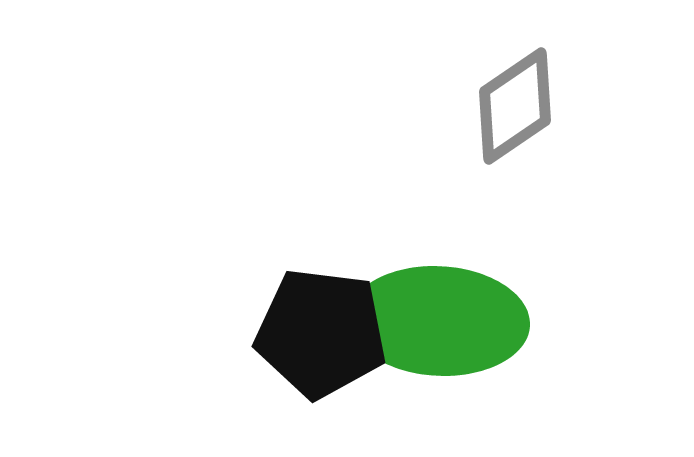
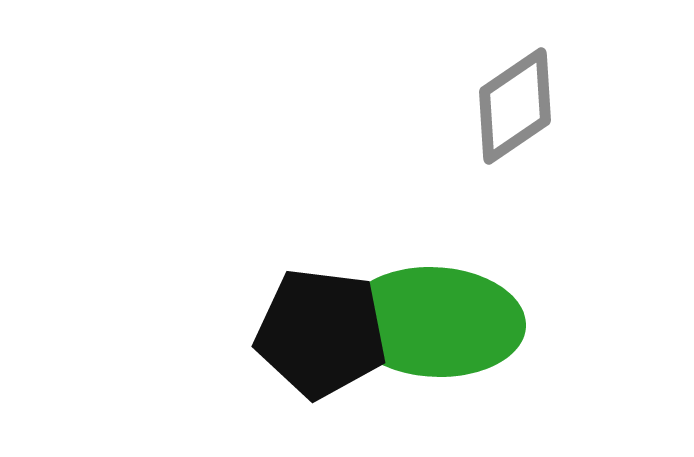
green ellipse: moved 4 px left, 1 px down
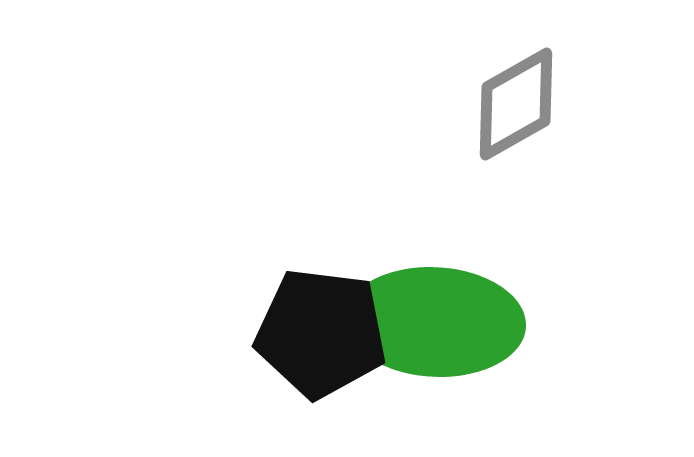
gray diamond: moved 1 px right, 2 px up; rotated 5 degrees clockwise
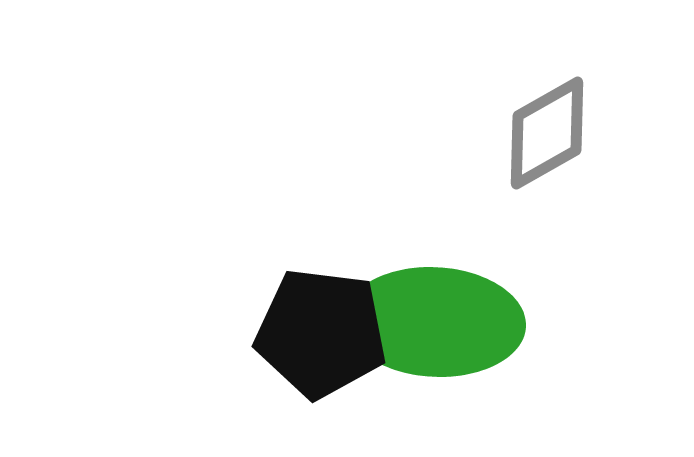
gray diamond: moved 31 px right, 29 px down
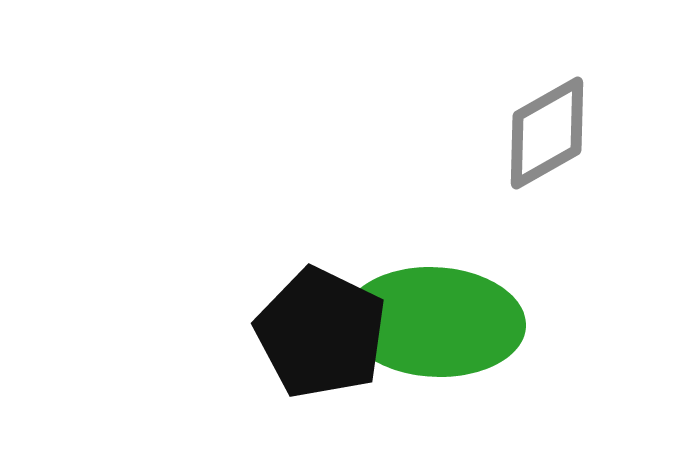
black pentagon: rotated 19 degrees clockwise
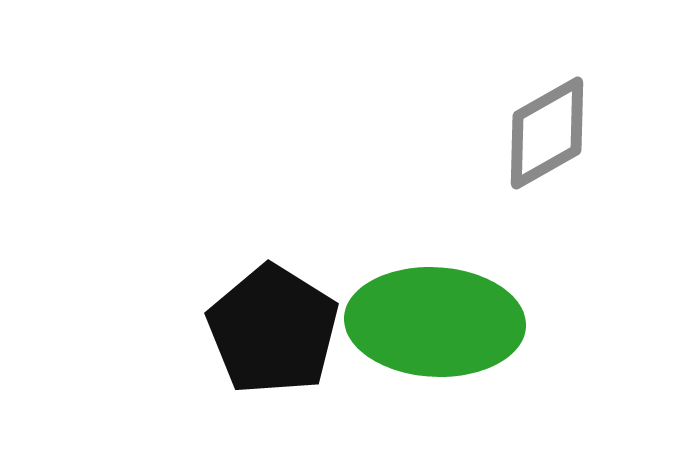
black pentagon: moved 48 px left, 3 px up; rotated 6 degrees clockwise
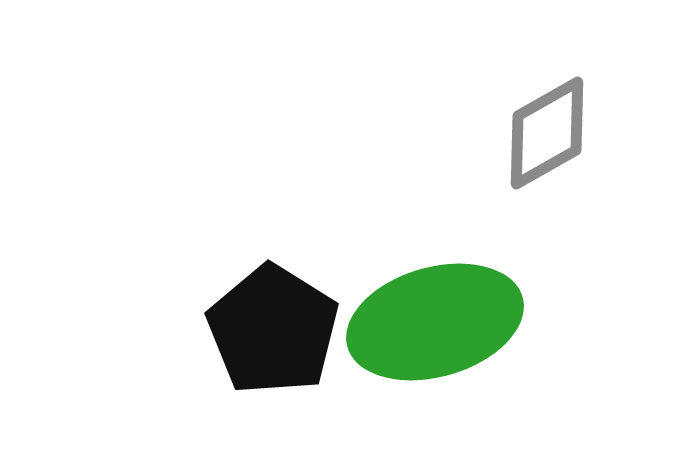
green ellipse: rotated 19 degrees counterclockwise
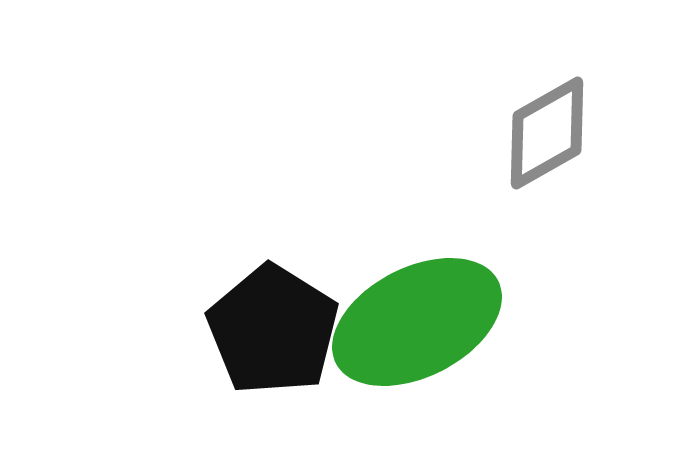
green ellipse: moved 18 px left; rotated 11 degrees counterclockwise
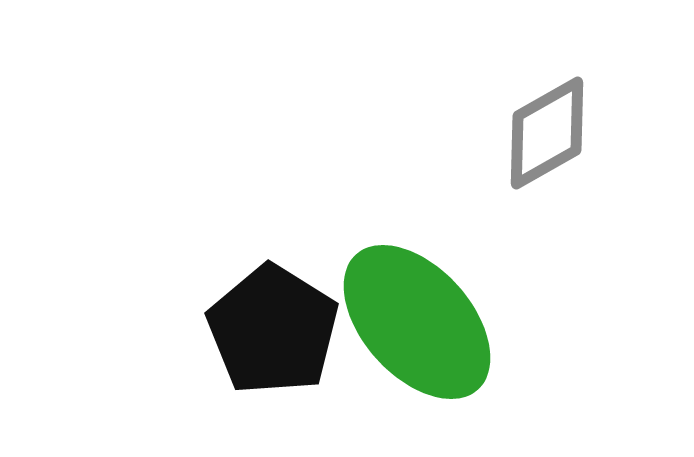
green ellipse: rotated 75 degrees clockwise
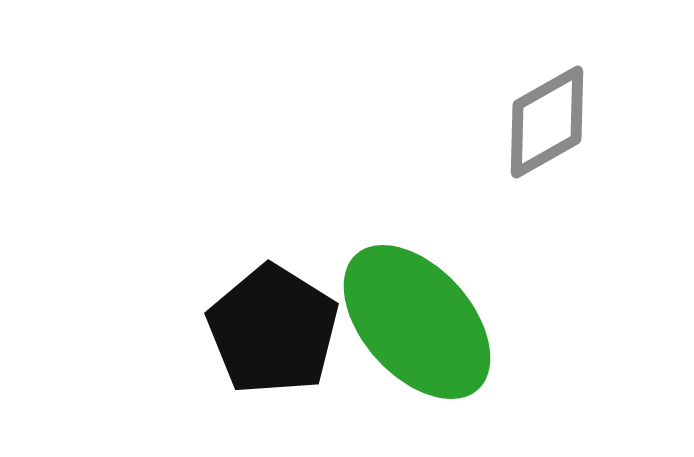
gray diamond: moved 11 px up
